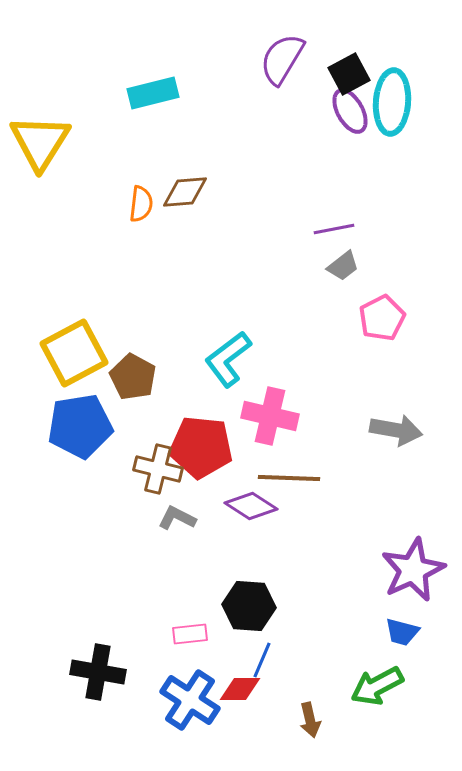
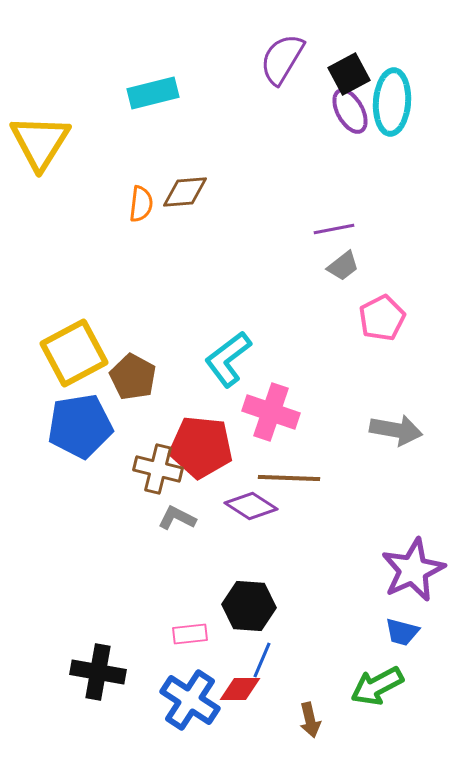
pink cross: moved 1 px right, 4 px up; rotated 6 degrees clockwise
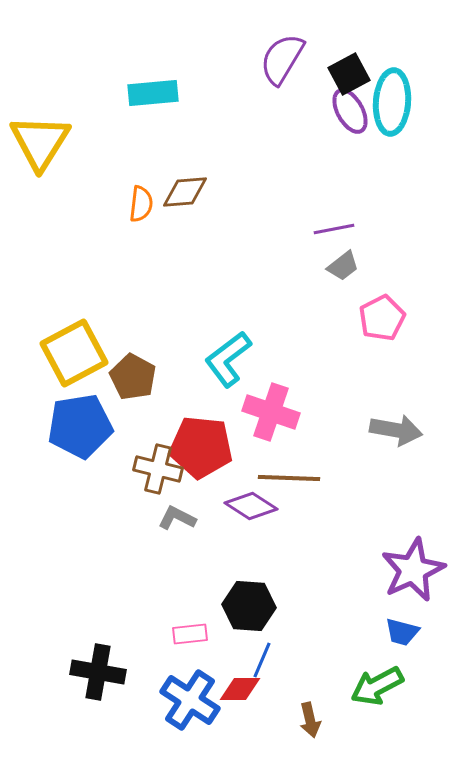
cyan rectangle: rotated 9 degrees clockwise
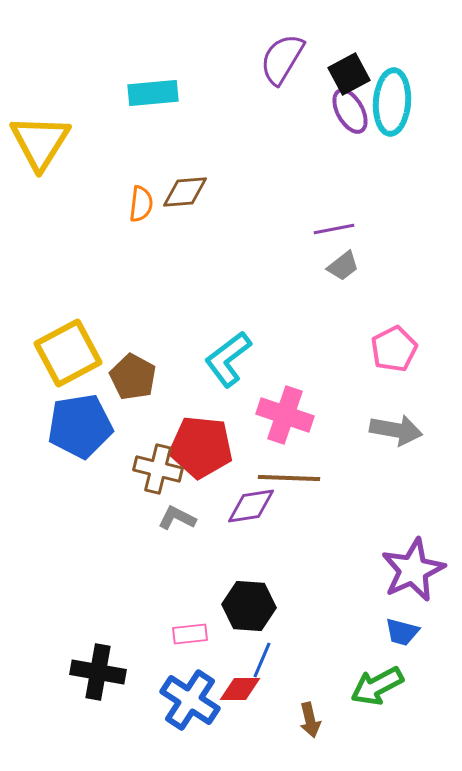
pink pentagon: moved 12 px right, 31 px down
yellow square: moved 6 px left
pink cross: moved 14 px right, 3 px down
purple diamond: rotated 42 degrees counterclockwise
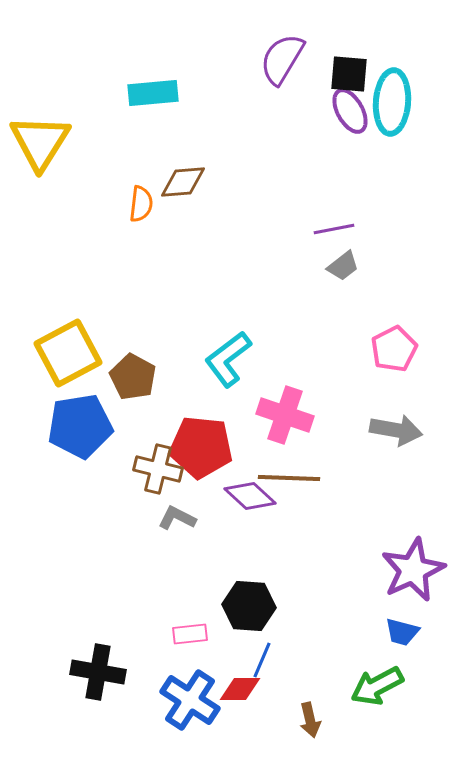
black square: rotated 33 degrees clockwise
brown diamond: moved 2 px left, 10 px up
purple diamond: moved 1 px left, 10 px up; rotated 51 degrees clockwise
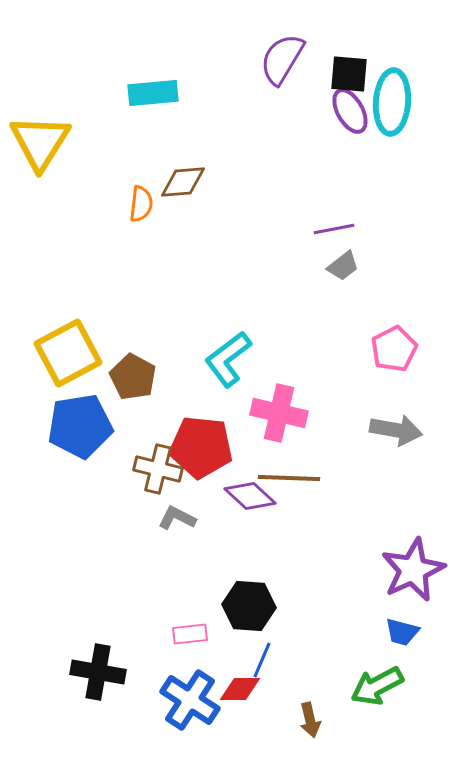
pink cross: moved 6 px left, 2 px up; rotated 6 degrees counterclockwise
